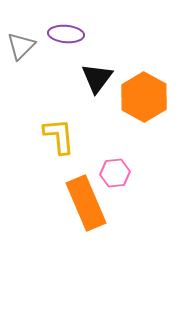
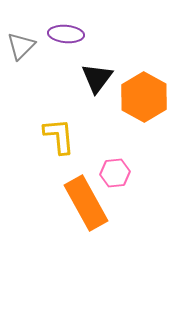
orange rectangle: rotated 6 degrees counterclockwise
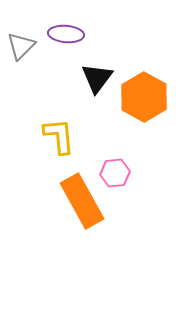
orange rectangle: moved 4 px left, 2 px up
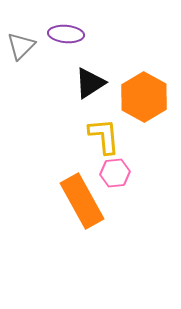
black triangle: moved 7 px left, 5 px down; rotated 20 degrees clockwise
yellow L-shape: moved 45 px right
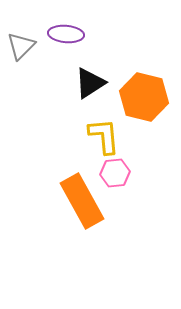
orange hexagon: rotated 15 degrees counterclockwise
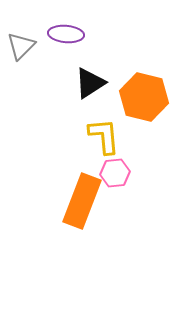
orange rectangle: rotated 50 degrees clockwise
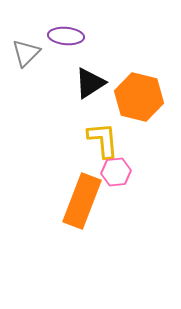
purple ellipse: moved 2 px down
gray triangle: moved 5 px right, 7 px down
orange hexagon: moved 5 px left
yellow L-shape: moved 1 px left, 4 px down
pink hexagon: moved 1 px right, 1 px up
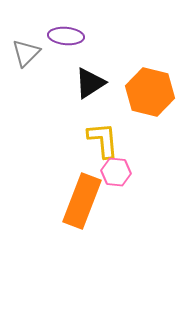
orange hexagon: moved 11 px right, 5 px up
pink hexagon: rotated 12 degrees clockwise
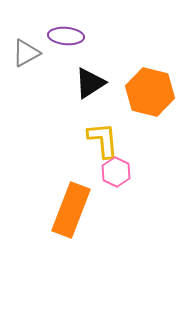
gray triangle: rotated 16 degrees clockwise
pink hexagon: rotated 20 degrees clockwise
orange rectangle: moved 11 px left, 9 px down
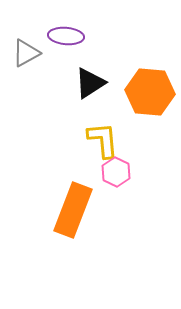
orange hexagon: rotated 9 degrees counterclockwise
orange rectangle: moved 2 px right
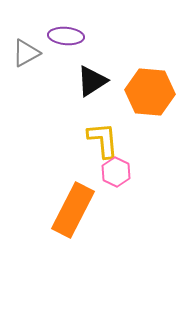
black triangle: moved 2 px right, 2 px up
orange rectangle: rotated 6 degrees clockwise
